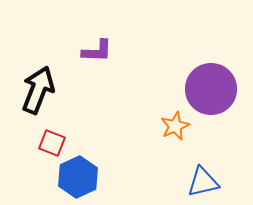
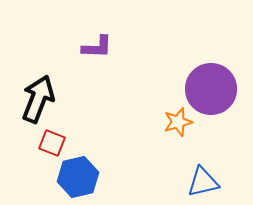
purple L-shape: moved 4 px up
black arrow: moved 9 px down
orange star: moved 3 px right, 4 px up; rotated 8 degrees clockwise
blue hexagon: rotated 12 degrees clockwise
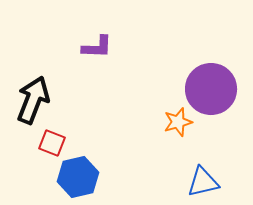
black arrow: moved 5 px left, 1 px down
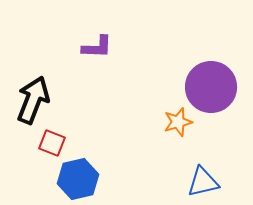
purple circle: moved 2 px up
blue hexagon: moved 2 px down
